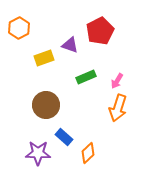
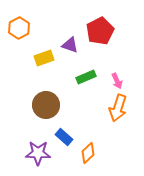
pink arrow: rotated 56 degrees counterclockwise
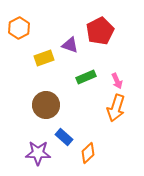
orange arrow: moved 2 px left
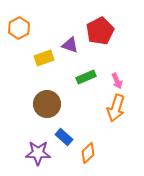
brown circle: moved 1 px right, 1 px up
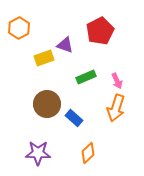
purple triangle: moved 5 px left
blue rectangle: moved 10 px right, 19 px up
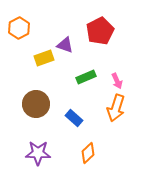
brown circle: moved 11 px left
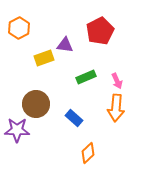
purple triangle: rotated 12 degrees counterclockwise
orange arrow: rotated 12 degrees counterclockwise
purple star: moved 21 px left, 23 px up
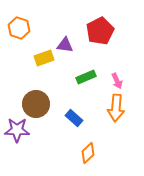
orange hexagon: rotated 15 degrees counterclockwise
